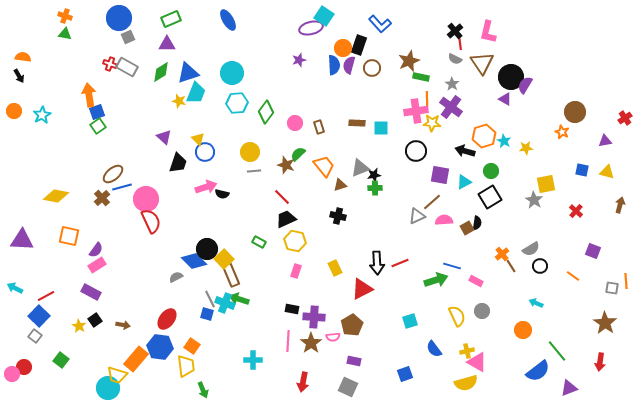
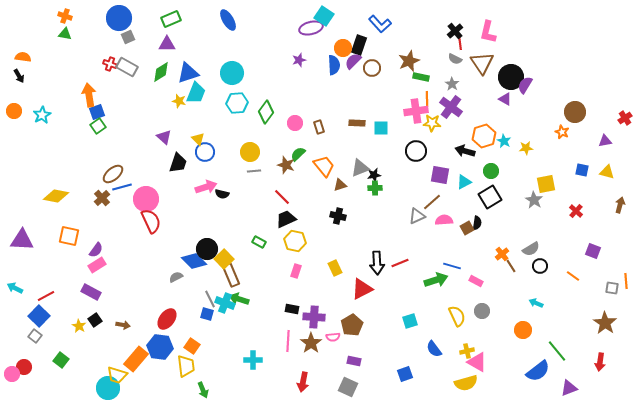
purple semicircle at (349, 65): moved 4 px right, 4 px up; rotated 30 degrees clockwise
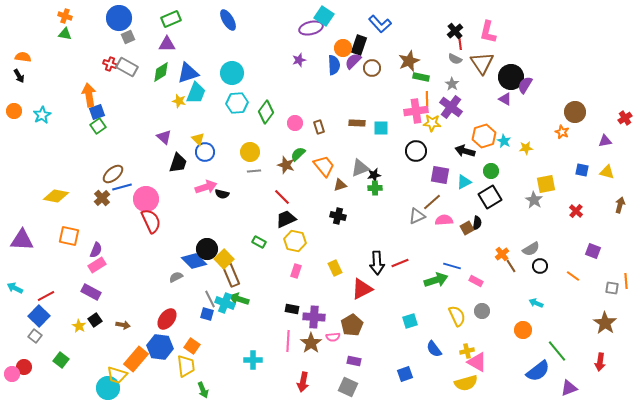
purple semicircle at (96, 250): rotated 14 degrees counterclockwise
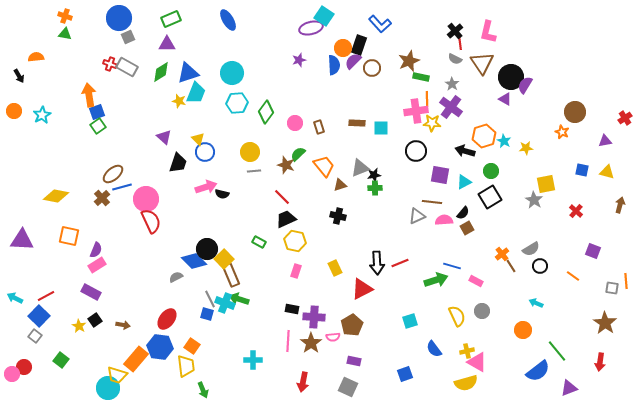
orange semicircle at (23, 57): moved 13 px right; rotated 14 degrees counterclockwise
brown line at (432, 202): rotated 48 degrees clockwise
black semicircle at (477, 223): moved 14 px left, 10 px up; rotated 32 degrees clockwise
cyan arrow at (15, 288): moved 10 px down
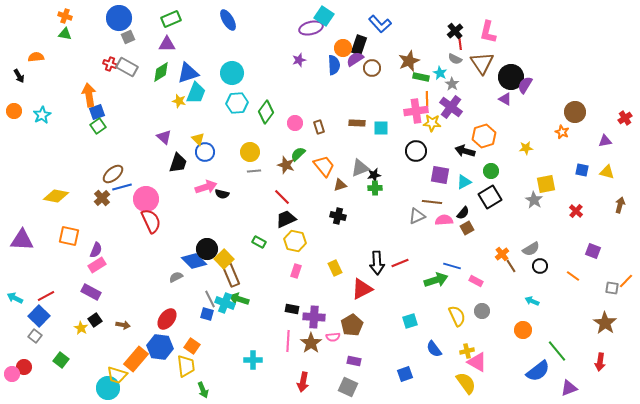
purple semicircle at (353, 61): moved 2 px right, 2 px up; rotated 12 degrees clockwise
cyan star at (504, 141): moved 64 px left, 68 px up
orange line at (626, 281): rotated 49 degrees clockwise
cyan arrow at (536, 303): moved 4 px left, 2 px up
yellow star at (79, 326): moved 2 px right, 2 px down
yellow semicircle at (466, 383): rotated 110 degrees counterclockwise
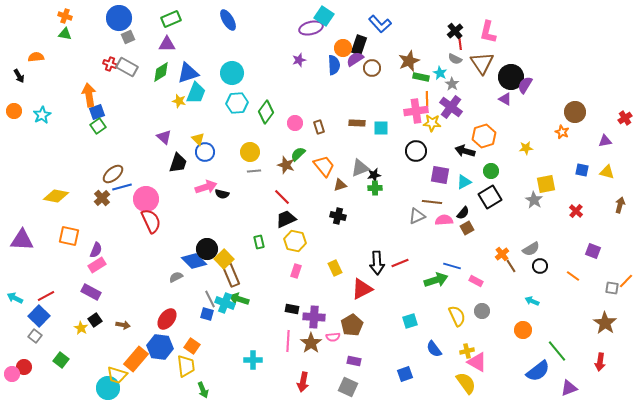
green rectangle at (259, 242): rotated 48 degrees clockwise
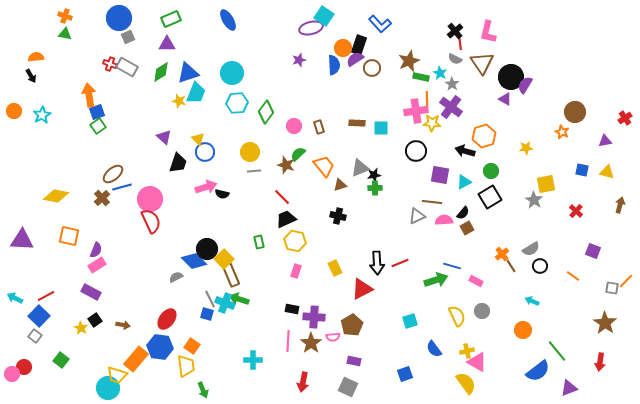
black arrow at (19, 76): moved 12 px right
pink circle at (295, 123): moved 1 px left, 3 px down
pink circle at (146, 199): moved 4 px right
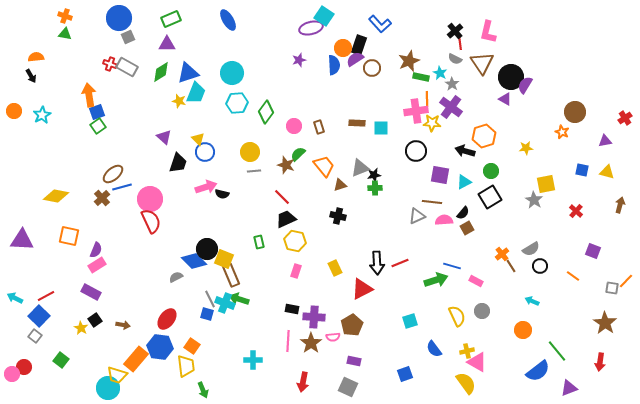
yellow square at (224, 259): rotated 24 degrees counterclockwise
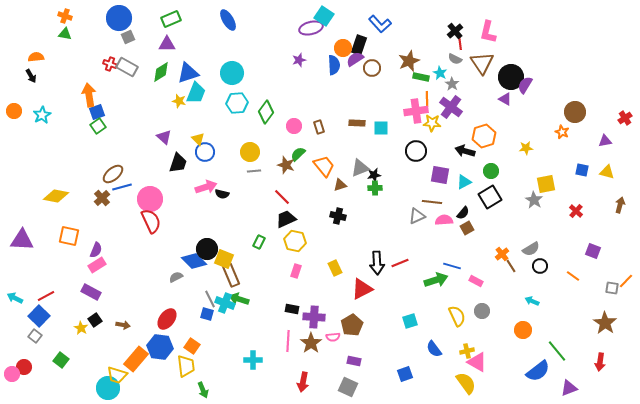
green rectangle at (259, 242): rotated 40 degrees clockwise
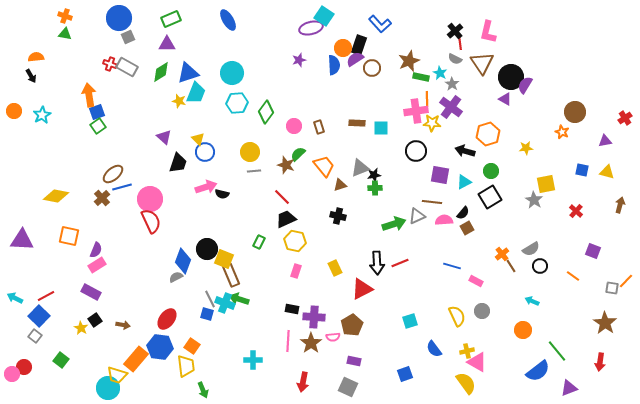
orange hexagon at (484, 136): moved 4 px right, 2 px up
blue diamond at (194, 261): moved 11 px left; rotated 65 degrees clockwise
green arrow at (436, 280): moved 42 px left, 56 px up
